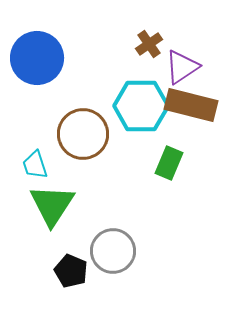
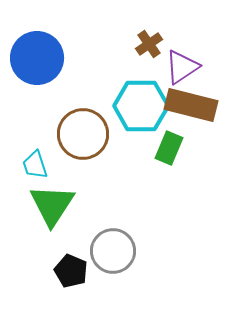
green rectangle: moved 15 px up
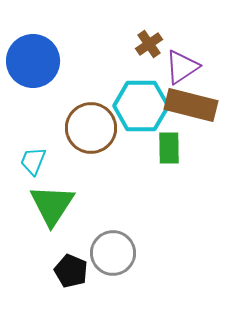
blue circle: moved 4 px left, 3 px down
brown circle: moved 8 px right, 6 px up
green rectangle: rotated 24 degrees counterclockwise
cyan trapezoid: moved 2 px left, 4 px up; rotated 40 degrees clockwise
gray circle: moved 2 px down
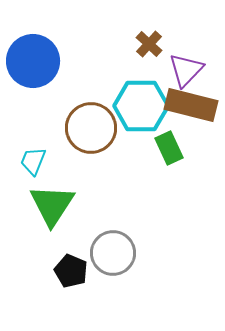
brown cross: rotated 12 degrees counterclockwise
purple triangle: moved 4 px right, 3 px down; rotated 12 degrees counterclockwise
green rectangle: rotated 24 degrees counterclockwise
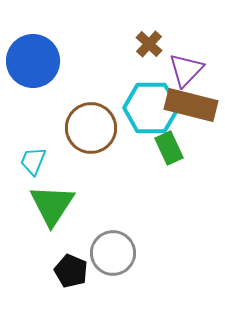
cyan hexagon: moved 10 px right, 2 px down
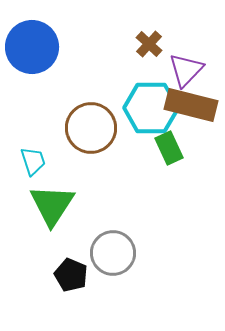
blue circle: moved 1 px left, 14 px up
cyan trapezoid: rotated 140 degrees clockwise
black pentagon: moved 4 px down
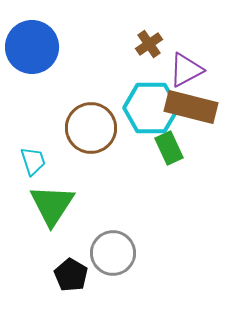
brown cross: rotated 12 degrees clockwise
purple triangle: rotated 18 degrees clockwise
brown rectangle: moved 2 px down
black pentagon: rotated 8 degrees clockwise
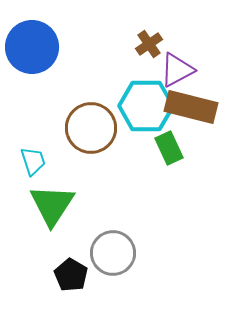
purple triangle: moved 9 px left
cyan hexagon: moved 5 px left, 2 px up
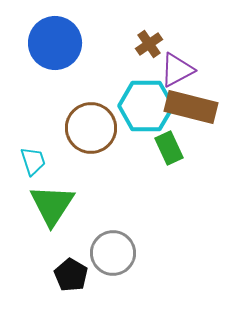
blue circle: moved 23 px right, 4 px up
